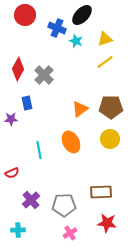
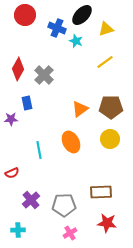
yellow triangle: moved 1 px right, 10 px up
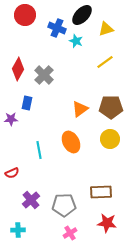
blue rectangle: rotated 24 degrees clockwise
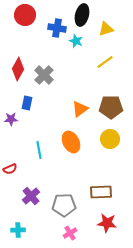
black ellipse: rotated 30 degrees counterclockwise
blue cross: rotated 12 degrees counterclockwise
red semicircle: moved 2 px left, 4 px up
purple cross: moved 4 px up
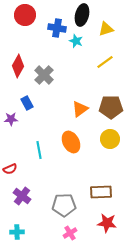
red diamond: moved 3 px up
blue rectangle: rotated 40 degrees counterclockwise
purple cross: moved 9 px left; rotated 12 degrees counterclockwise
cyan cross: moved 1 px left, 2 px down
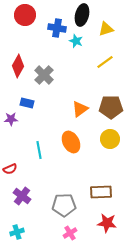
blue rectangle: rotated 48 degrees counterclockwise
cyan cross: rotated 16 degrees counterclockwise
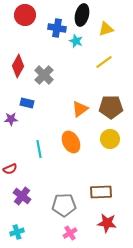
yellow line: moved 1 px left
cyan line: moved 1 px up
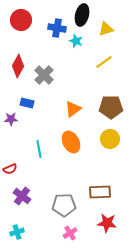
red circle: moved 4 px left, 5 px down
orange triangle: moved 7 px left
brown rectangle: moved 1 px left
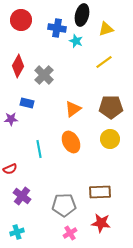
red star: moved 6 px left
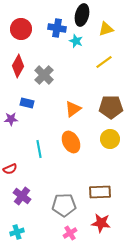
red circle: moved 9 px down
